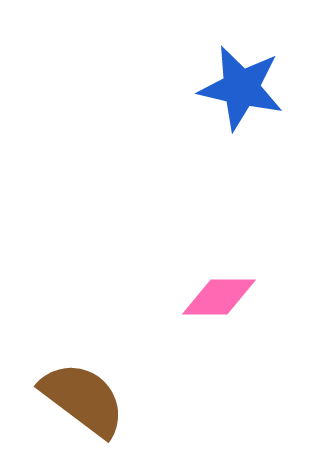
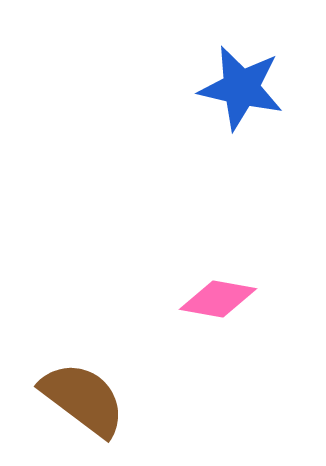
pink diamond: moved 1 px left, 2 px down; rotated 10 degrees clockwise
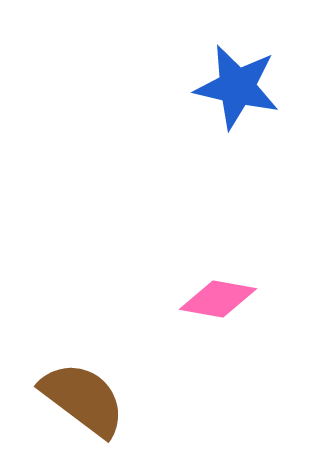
blue star: moved 4 px left, 1 px up
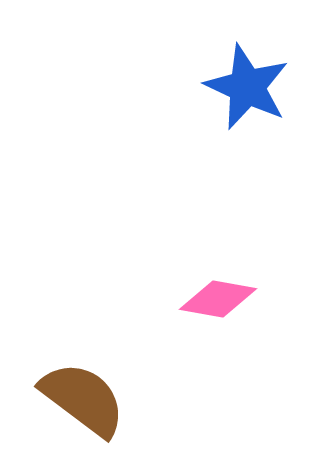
blue star: moved 10 px right; rotated 12 degrees clockwise
